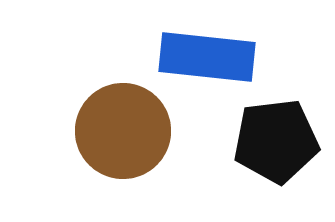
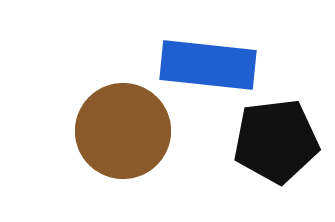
blue rectangle: moved 1 px right, 8 px down
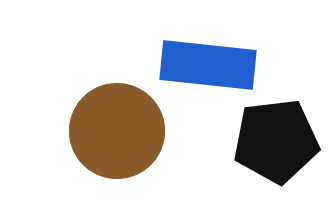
brown circle: moved 6 px left
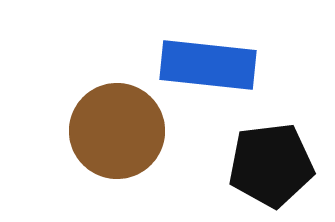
black pentagon: moved 5 px left, 24 px down
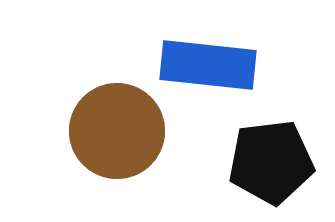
black pentagon: moved 3 px up
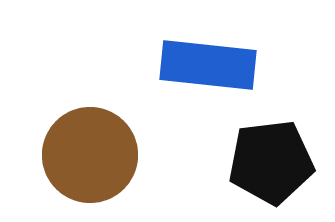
brown circle: moved 27 px left, 24 px down
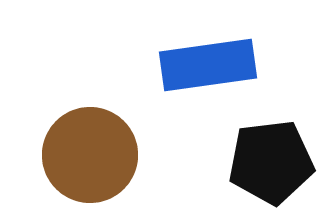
blue rectangle: rotated 14 degrees counterclockwise
